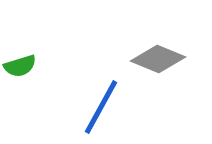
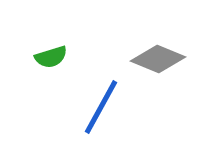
green semicircle: moved 31 px right, 9 px up
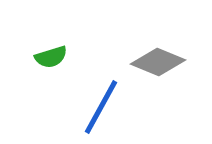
gray diamond: moved 3 px down
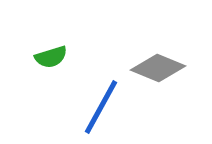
gray diamond: moved 6 px down
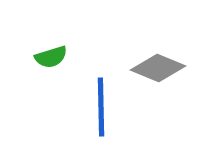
blue line: rotated 30 degrees counterclockwise
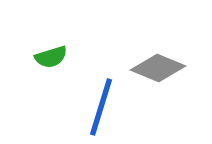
blue line: rotated 18 degrees clockwise
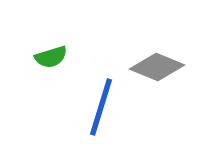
gray diamond: moved 1 px left, 1 px up
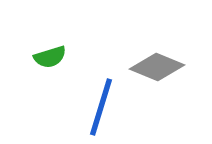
green semicircle: moved 1 px left
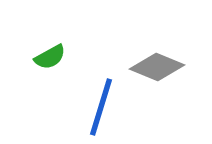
green semicircle: rotated 12 degrees counterclockwise
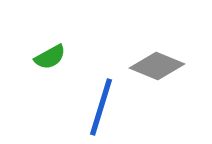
gray diamond: moved 1 px up
